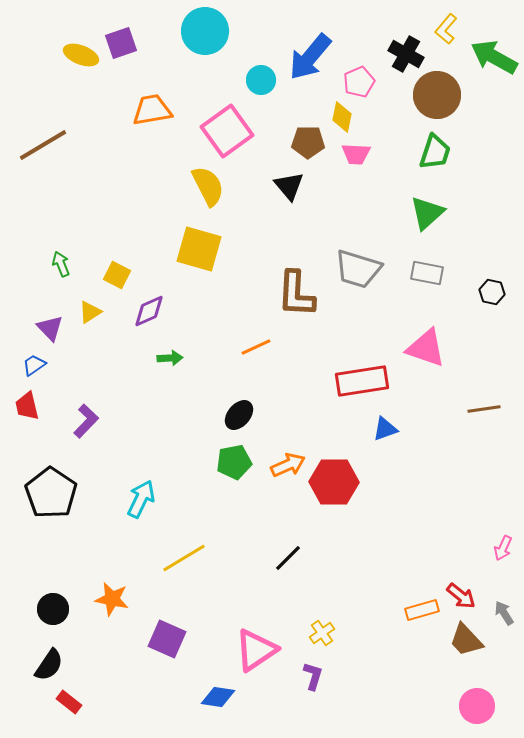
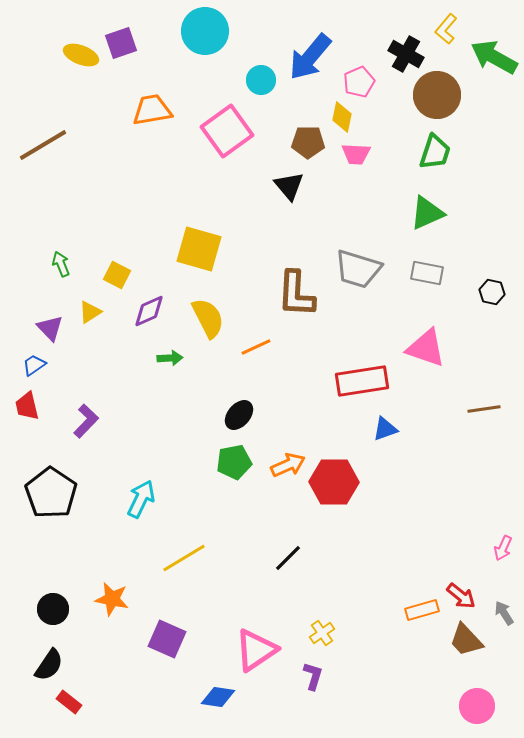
yellow semicircle at (208, 186): moved 132 px down
green triangle at (427, 213): rotated 18 degrees clockwise
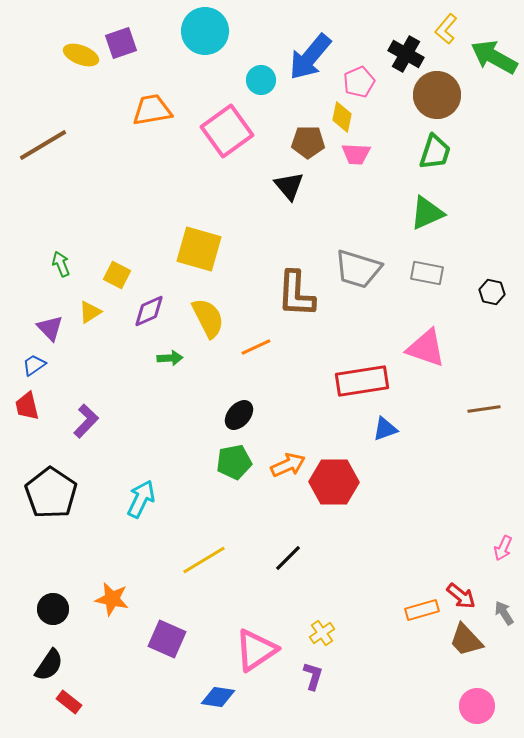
yellow line at (184, 558): moved 20 px right, 2 px down
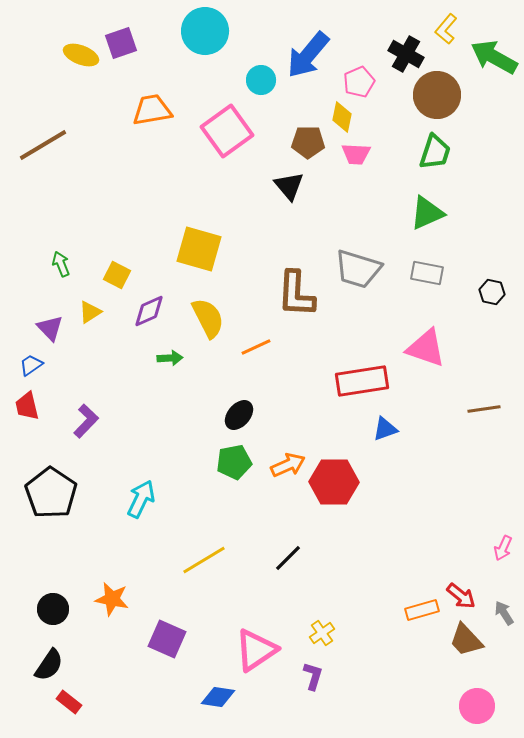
blue arrow at (310, 57): moved 2 px left, 2 px up
blue trapezoid at (34, 365): moved 3 px left
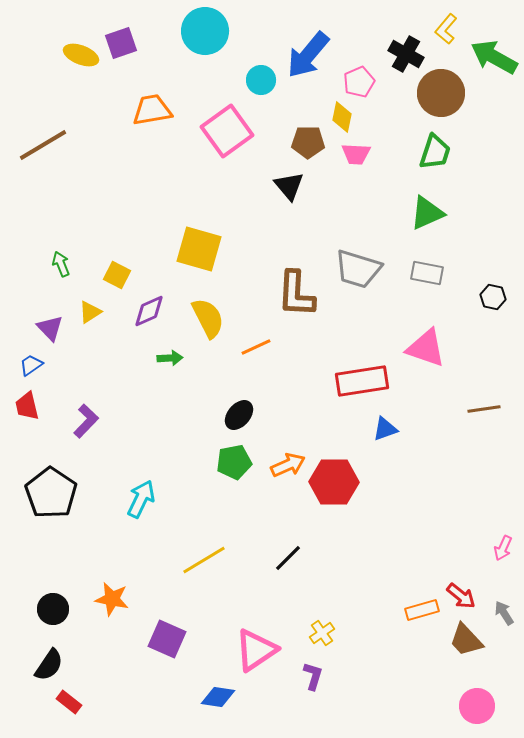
brown circle at (437, 95): moved 4 px right, 2 px up
black hexagon at (492, 292): moved 1 px right, 5 px down
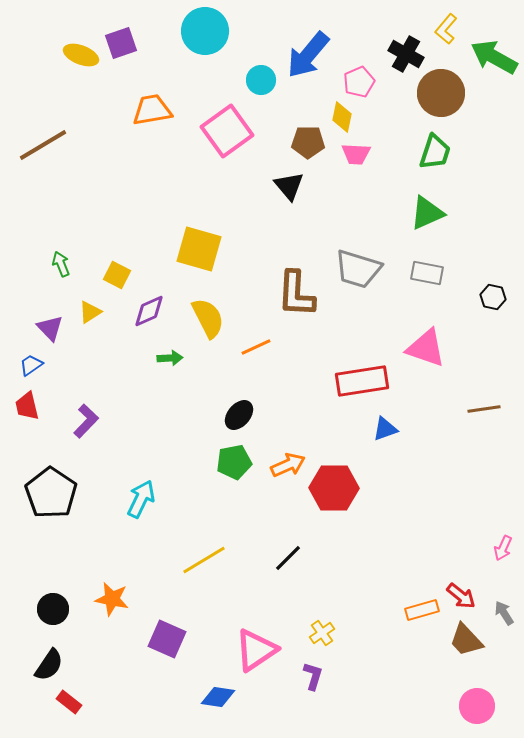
red hexagon at (334, 482): moved 6 px down
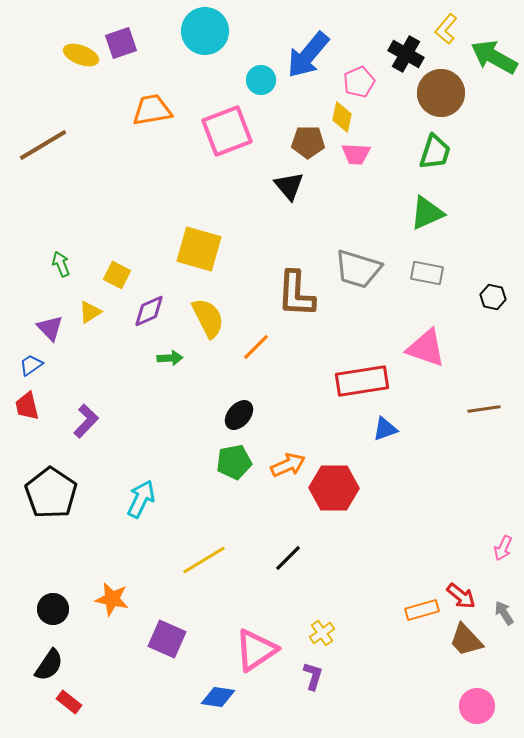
pink square at (227, 131): rotated 15 degrees clockwise
orange line at (256, 347): rotated 20 degrees counterclockwise
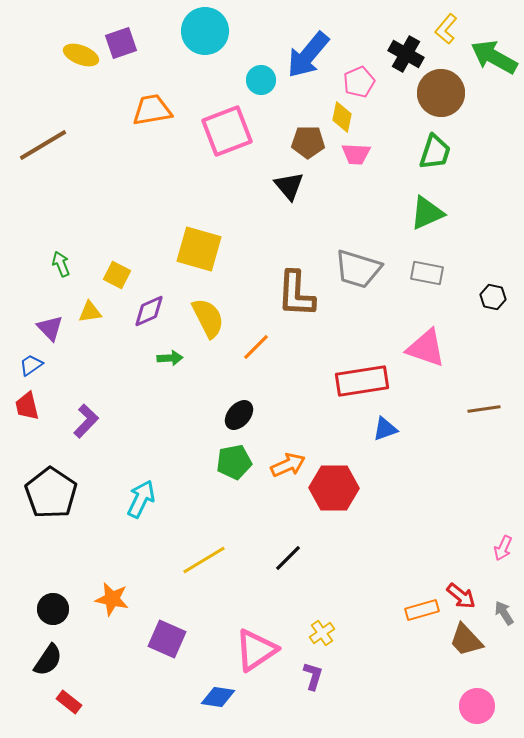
yellow triangle at (90, 312): rotated 25 degrees clockwise
black semicircle at (49, 665): moved 1 px left, 5 px up
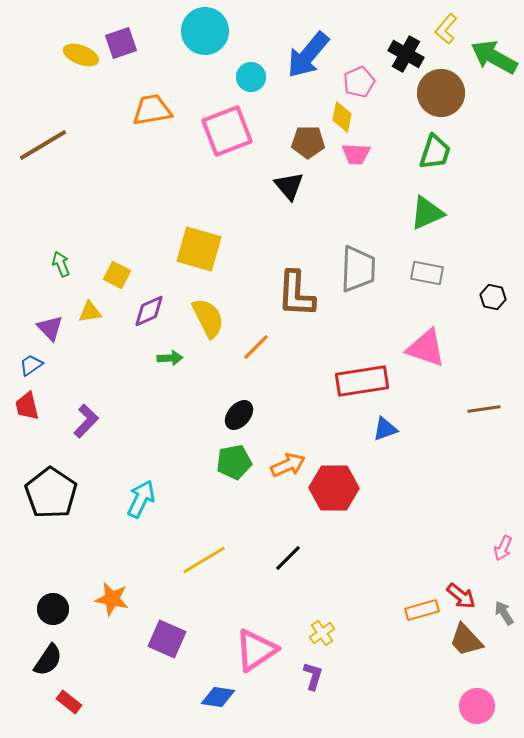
cyan circle at (261, 80): moved 10 px left, 3 px up
gray trapezoid at (358, 269): rotated 105 degrees counterclockwise
